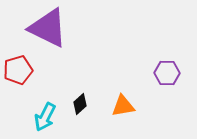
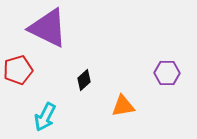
black diamond: moved 4 px right, 24 px up
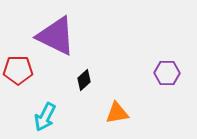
purple triangle: moved 8 px right, 8 px down
red pentagon: rotated 16 degrees clockwise
orange triangle: moved 6 px left, 7 px down
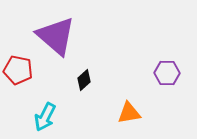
purple triangle: rotated 15 degrees clockwise
red pentagon: rotated 12 degrees clockwise
orange triangle: moved 12 px right
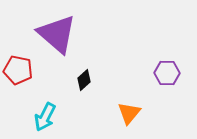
purple triangle: moved 1 px right, 2 px up
orange triangle: rotated 40 degrees counterclockwise
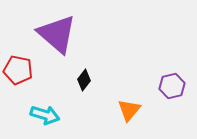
purple hexagon: moved 5 px right, 13 px down; rotated 15 degrees counterclockwise
black diamond: rotated 10 degrees counterclockwise
orange triangle: moved 3 px up
cyan arrow: moved 2 px up; rotated 100 degrees counterclockwise
